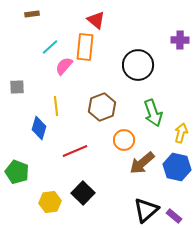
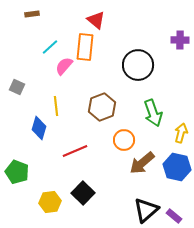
gray square: rotated 28 degrees clockwise
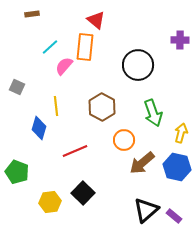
brown hexagon: rotated 12 degrees counterclockwise
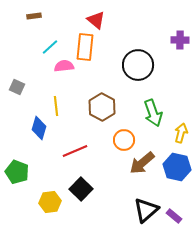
brown rectangle: moved 2 px right, 2 px down
pink semicircle: rotated 42 degrees clockwise
black square: moved 2 px left, 4 px up
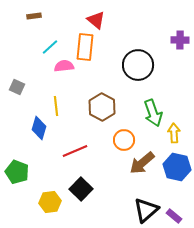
yellow arrow: moved 7 px left; rotated 18 degrees counterclockwise
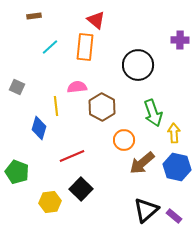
pink semicircle: moved 13 px right, 21 px down
red line: moved 3 px left, 5 px down
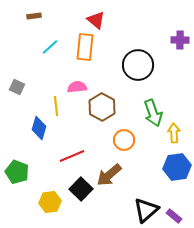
brown arrow: moved 33 px left, 12 px down
blue hexagon: rotated 20 degrees counterclockwise
